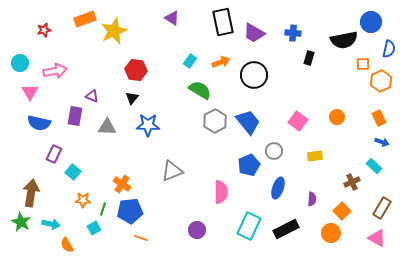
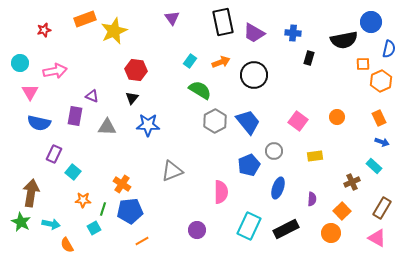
purple triangle at (172, 18): rotated 21 degrees clockwise
orange line at (141, 238): moved 1 px right, 3 px down; rotated 48 degrees counterclockwise
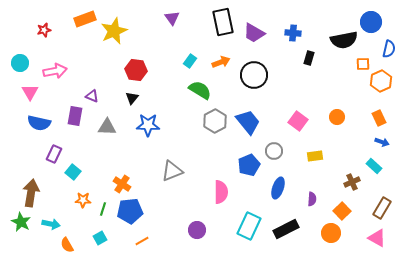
cyan square at (94, 228): moved 6 px right, 10 px down
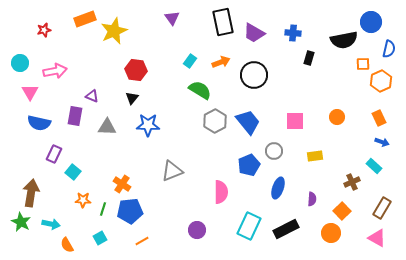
pink square at (298, 121): moved 3 px left; rotated 36 degrees counterclockwise
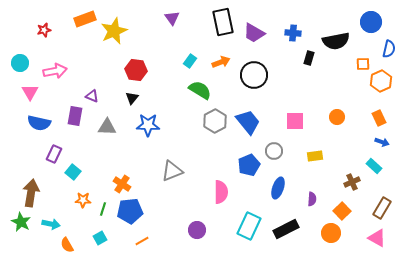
black semicircle at (344, 40): moved 8 px left, 1 px down
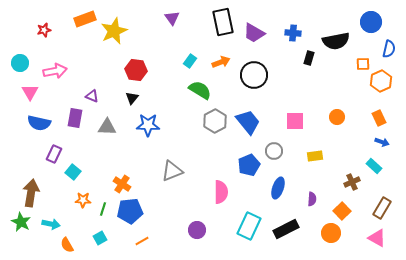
purple rectangle at (75, 116): moved 2 px down
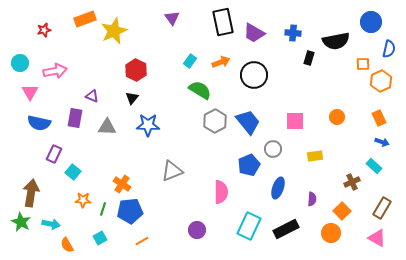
red hexagon at (136, 70): rotated 20 degrees clockwise
gray circle at (274, 151): moved 1 px left, 2 px up
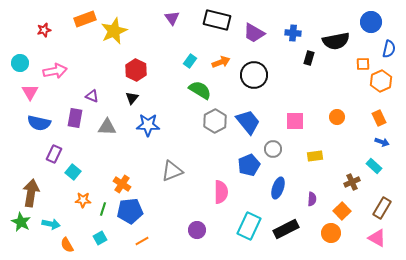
black rectangle at (223, 22): moved 6 px left, 2 px up; rotated 64 degrees counterclockwise
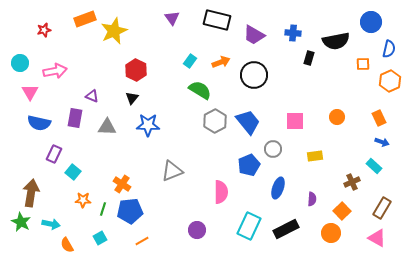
purple trapezoid at (254, 33): moved 2 px down
orange hexagon at (381, 81): moved 9 px right
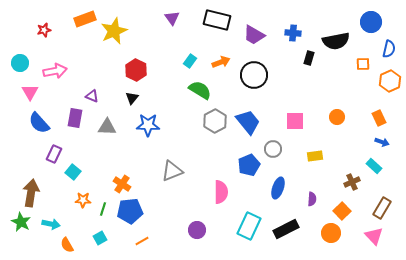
blue semicircle at (39, 123): rotated 35 degrees clockwise
pink triangle at (377, 238): moved 3 px left, 2 px up; rotated 18 degrees clockwise
